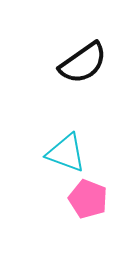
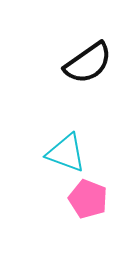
black semicircle: moved 5 px right
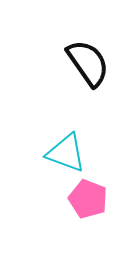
black semicircle: rotated 90 degrees counterclockwise
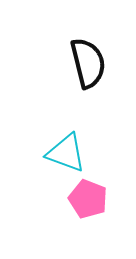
black semicircle: rotated 21 degrees clockwise
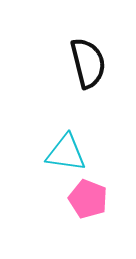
cyan triangle: rotated 12 degrees counterclockwise
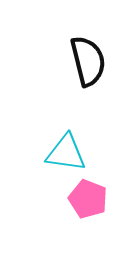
black semicircle: moved 2 px up
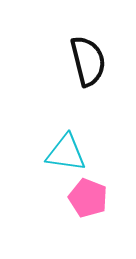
pink pentagon: moved 1 px up
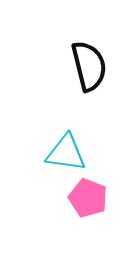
black semicircle: moved 1 px right, 5 px down
